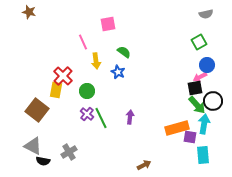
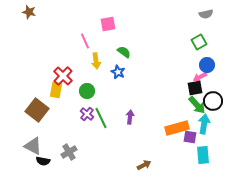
pink line: moved 2 px right, 1 px up
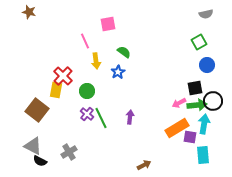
blue star: rotated 16 degrees clockwise
pink arrow: moved 21 px left, 26 px down
green arrow: rotated 54 degrees counterclockwise
orange rectangle: rotated 15 degrees counterclockwise
black semicircle: moved 3 px left; rotated 16 degrees clockwise
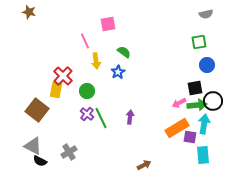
green square: rotated 21 degrees clockwise
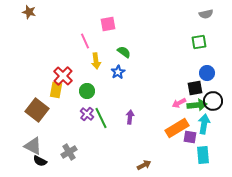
blue circle: moved 8 px down
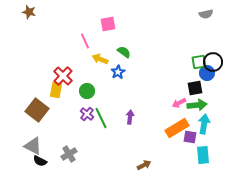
green square: moved 20 px down
yellow arrow: moved 4 px right, 2 px up; rotated 119 degrees clockwise
black circle: moved 39 px up
gray cross: moved 2 px down
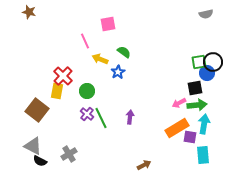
yellow rectangle: moved 1 px right, 1 px down
